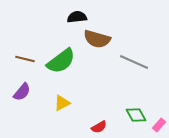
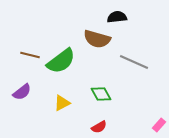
black semicircle: moved 40 px right
brown line: moved 5 px right, 4 px up
purple semicircle: rotated 12 degrees clockwise
green diamond: moved 35 px left, 21 px up
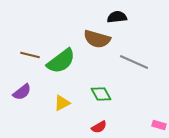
pink rectangle: rotated 64 degrees clockwise
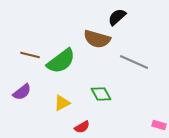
black semicircle: rotated 36 degrees counterclockwise
red semicircle: moved 17 px left
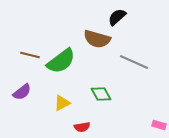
red semicircle: rotated 21 degrees clockwise
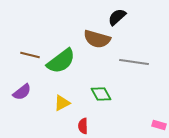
gray line: rotated 16 degrees counterclockwise
red semicircle: moved 1 px right, 1 px up; rotated 98 degrees clockwise
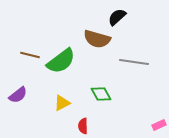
purple semicircle: moved 4 px left, 3 px down
pink rectangle: rotated 40 degrees counterclockwise
